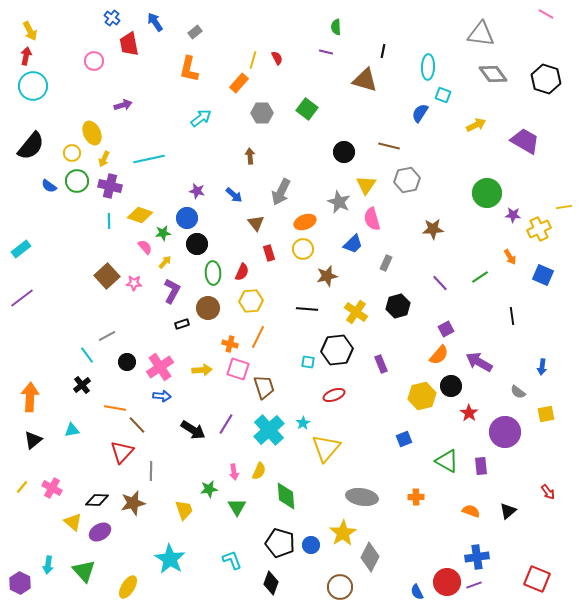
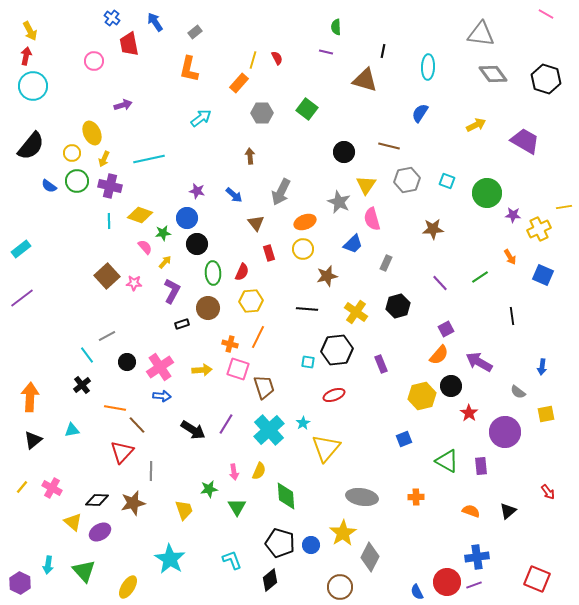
cyan square at (443, 95): moved 4 px right, 86 px down
black diamond at (271, 583): moved 1 px left, 3 px up; rotated 30 degrees clockwise
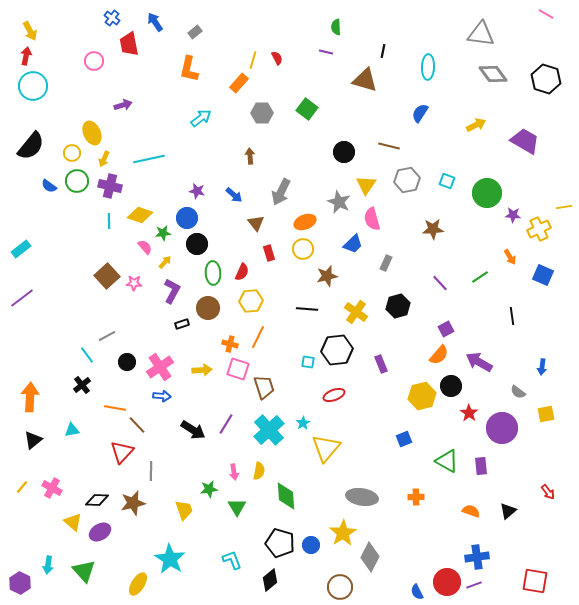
purple circle at (505, 432): moved 3 px left, 4 px up
yellow semicircle at (259, 471): rotated 12 degrees counterclockwise
red square at (537, 579): moved 2 px left, 2 px down; rotated 12 degrees counterclockwise
yellow ellipse at (128, 587): moved 10 px right, 3 px up
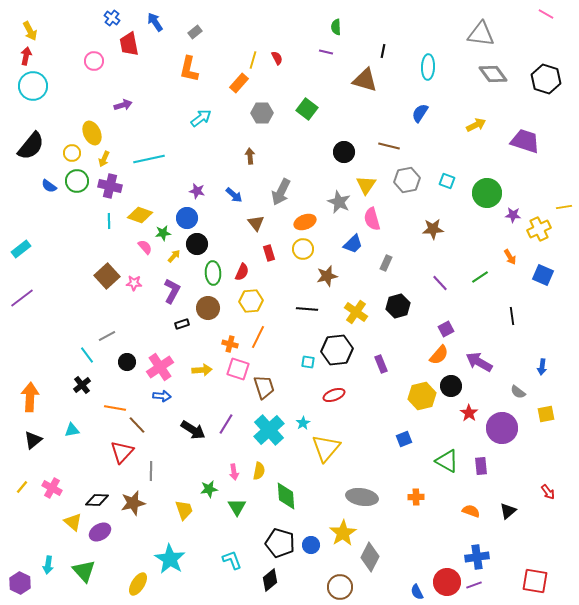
purple trapezoid at (525, 141): rotated 12 degrees counterclockwise
yellow arrow at (165, 262): moved 9 px right, 6 px up
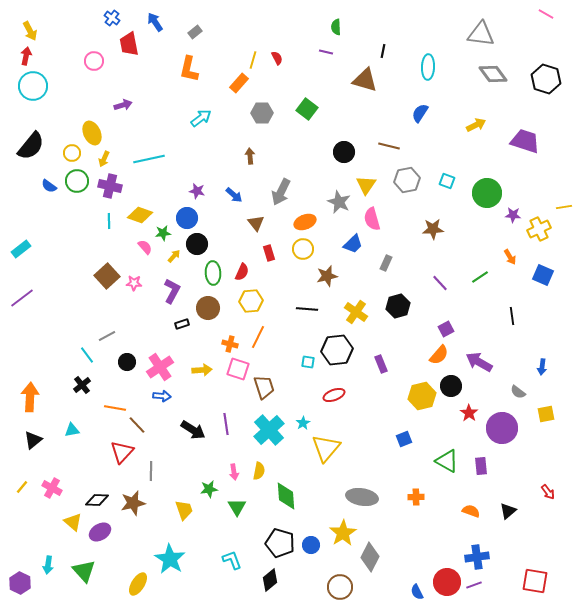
purple line at (226, 424): rotated 40 degrees counterclockwise
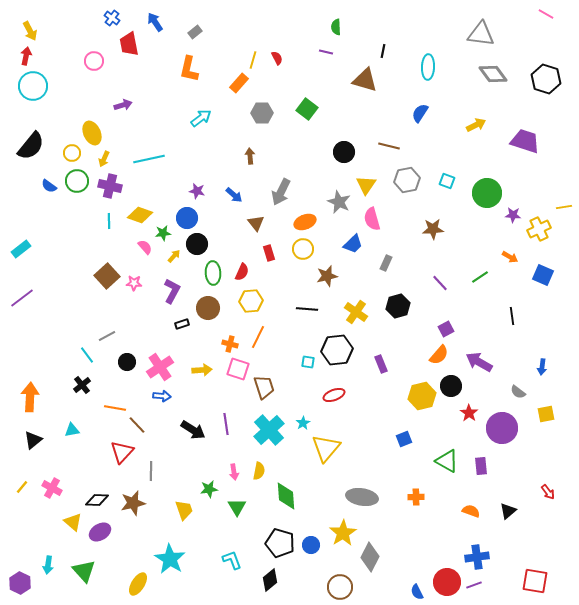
orange arrow at (510, 257): rotated 28 degrees counterclockwise
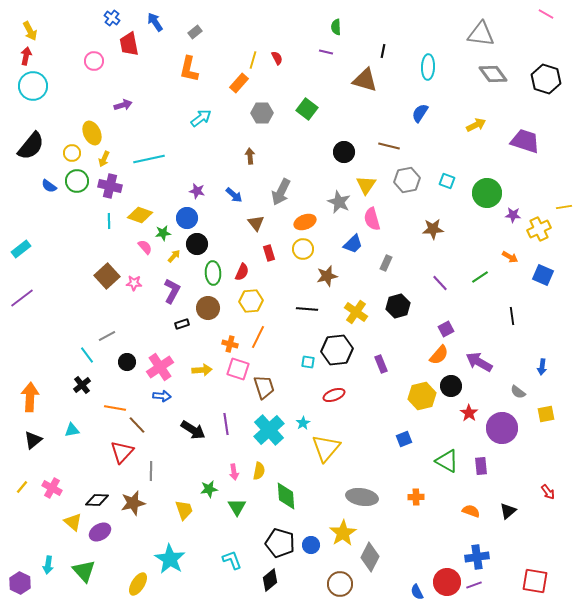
brown circle at (340, 587): moved 3 px up
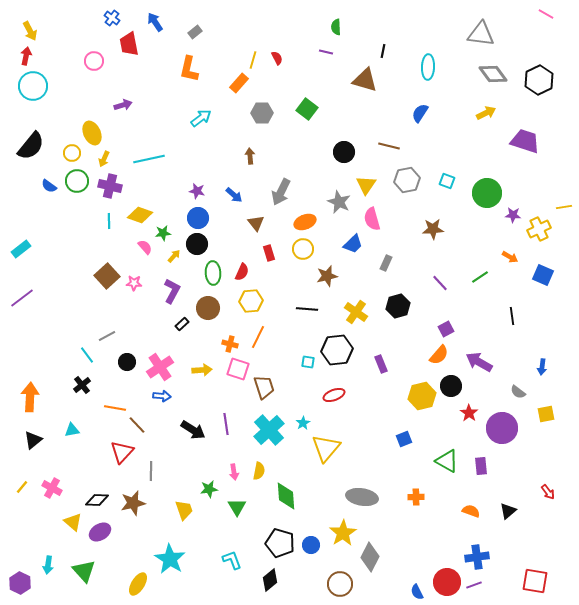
black hexagon at (546, 79): moved 7 px left, 1 px down; rotated 16 degrees clockwise
yellow arrow at (476, 125): moved 10 px right, 12 px up
blue circle at (187, 218): moved 11 px right
black rectangle at (182, 324): rotated 24 degrees counterclockwise
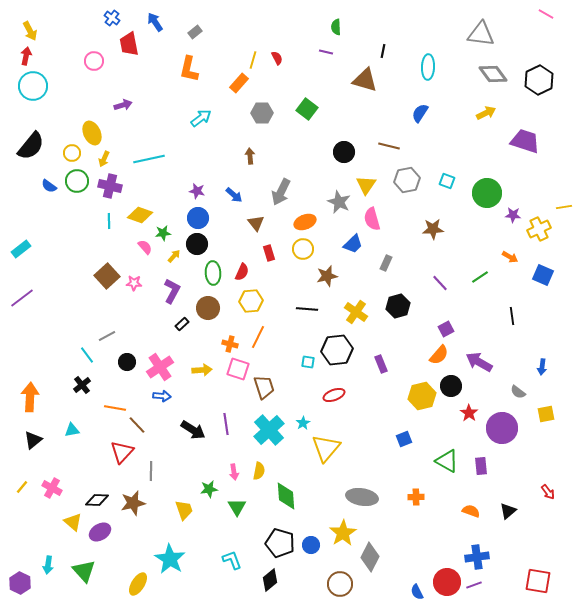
red square at (535, 581): moved 3 px right
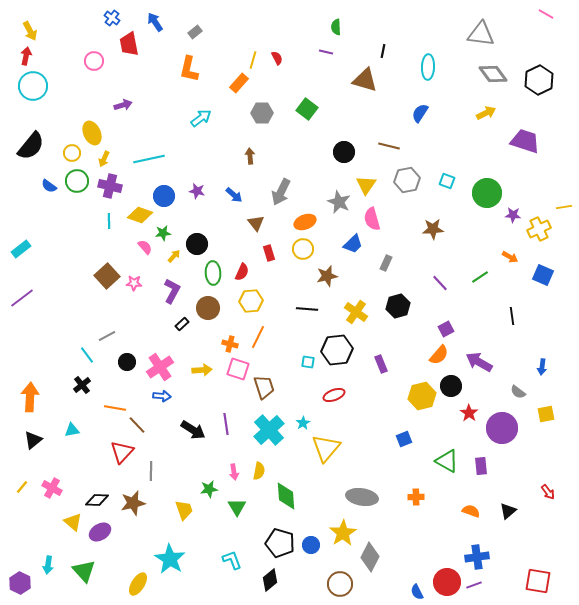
blue circle at (198, 218): moved 34 px left, 22 px up
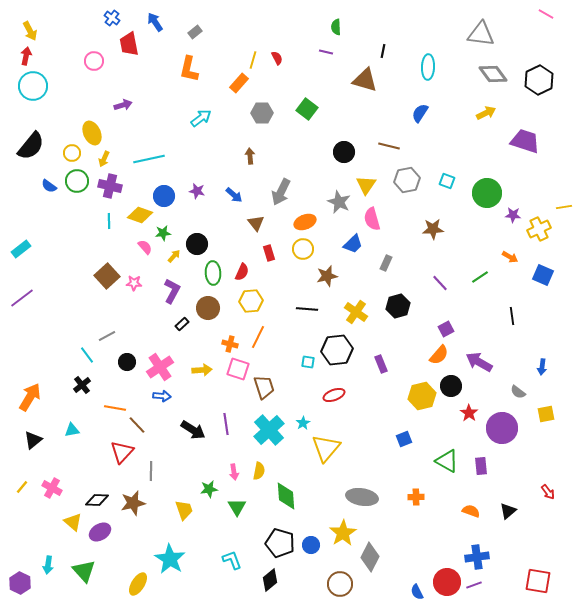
orange arrow at (30, 397): rotated 28 degrees clockwise
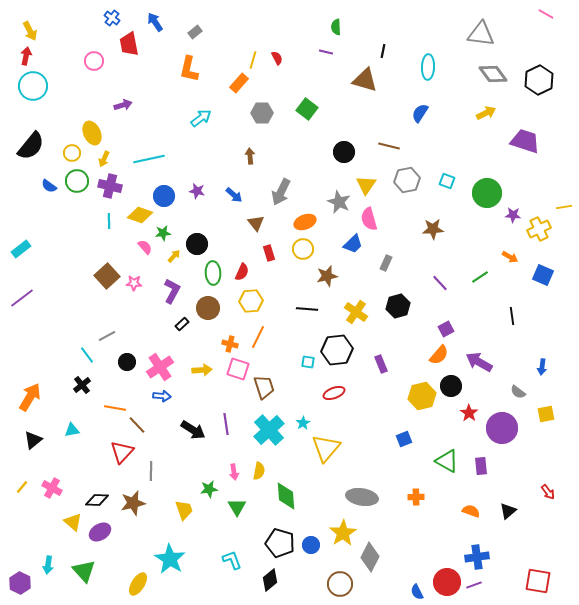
pink semicircle at (372, 219): moved 3 px left
red ellipse at (334, 395): moved 2 px up
